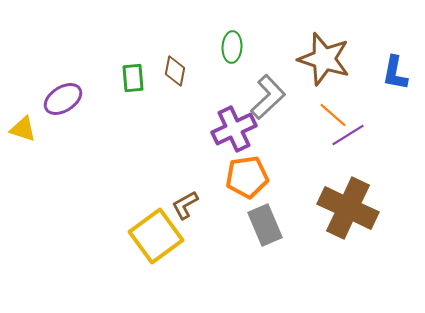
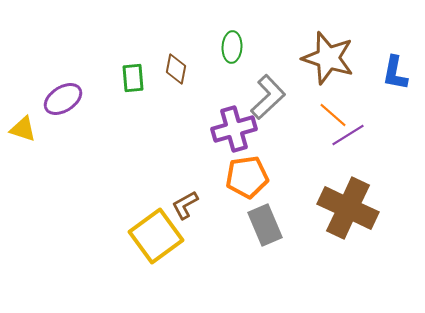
brown star: moved 4 px right, 1 px up
brown diamond: moved 1 px right, 2 px up
purple cross: rotated 9 degrees clockwise
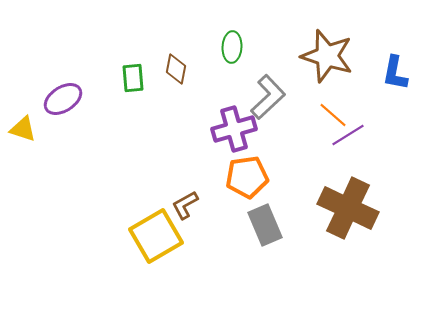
brown star: moved 1 px left, 2 px up
yellow square: rotated 6 degrees clockwise
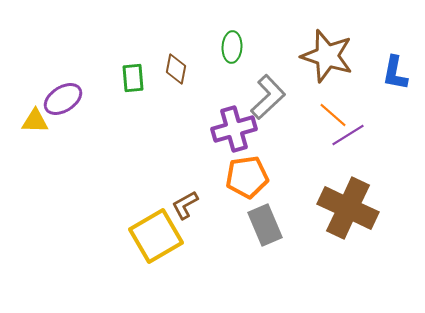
yellow triangle: moved 12 px right, 8 px up; rotated 16 degrees counterclockwise
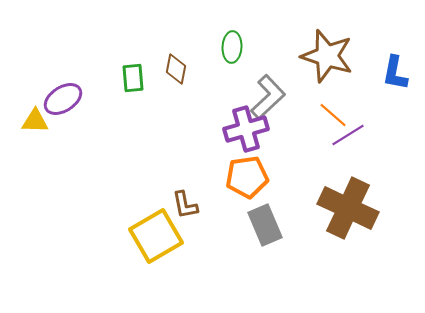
purple cross: moved 12 px right
brown L-shape: rotated 72 degrees counterclockwise
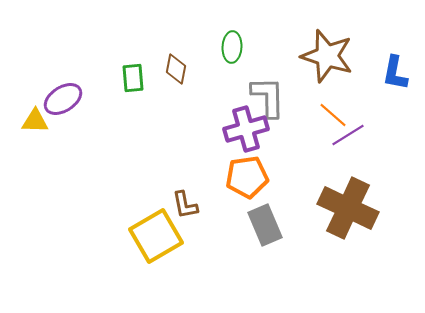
gray L-shape: rotated 48 degrees counterclockwise
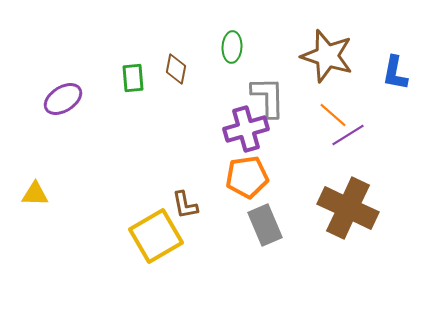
yellow triangle: moved 73 px down
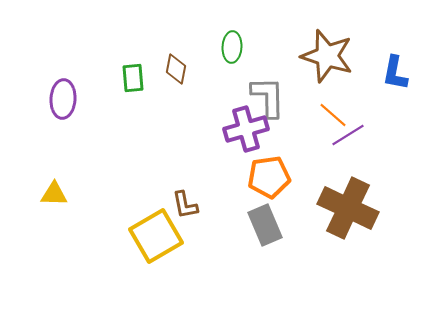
purple ellipse: rotated 54 degrees counterclockwise
orange pentagon: moved 22 px right
yellow triangle: moved 19 px right
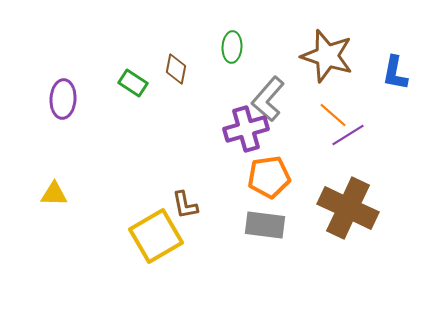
green rectangle: moved 5 px down; rotated 52 degrees counterclockwise
gray L-shape: moved 2 px down; rotated 138 degrees counterclockwise
gray rectangle: rotated 60 degrees counterclockwise
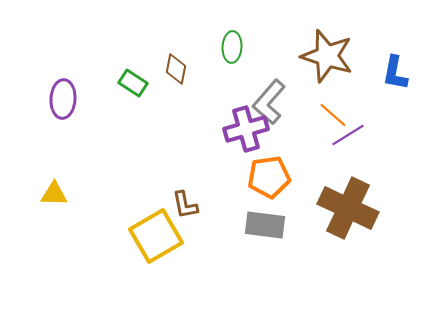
gray L-shape: moved 1 px right, 3 px down
